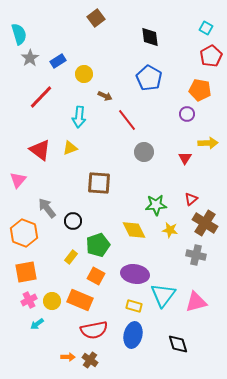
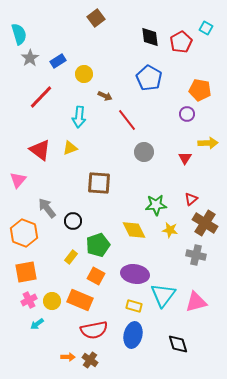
red pentagon at (211, 56): moved 30 px left, 14 px up
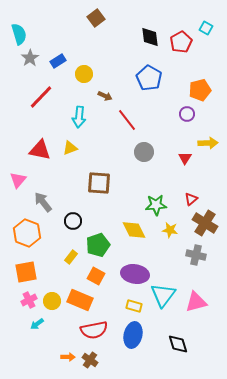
orange pentagon at (200, 90): rotated 25 degrees counterclockwise
red triangle at (40, 150): rotated 25 degrees counterclockwise
gray arrow at (47, 208): moved 4 px left, 6 px up
orange hexagon at (24, 233): moved 3 px right
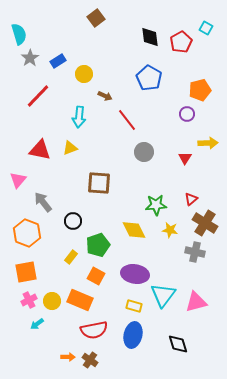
red line at (41, 97): moved 3 px left, 1 px up
gray cross at (196, 255): moved 1 px left, 3 px up
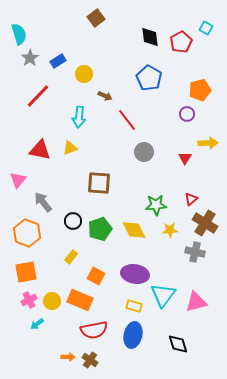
yellow star at (170, 230): rotated 14 degrees counterclockwise
green pentagon at (98, 245): moved 2 px right, 16 px up
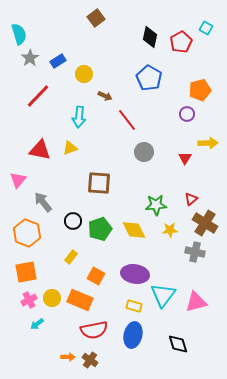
black diamond at (150, 37): rotated 20 degrees clockwise
yellow circle at (52, 301): moved 3 px up
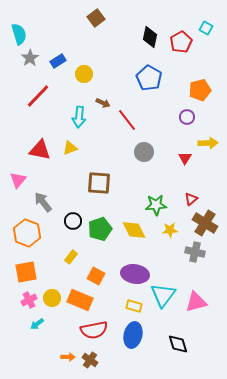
brown arrow at (105, 96): moved 2 px left, 7 px down
purple circle at (187, 114): moved 3 px down
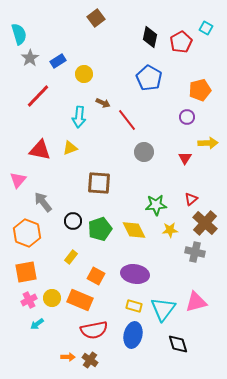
brown cross at (205, 223): rotated 10 degrees clockwise
cyan triangle at (163, 295): moved 14 px down
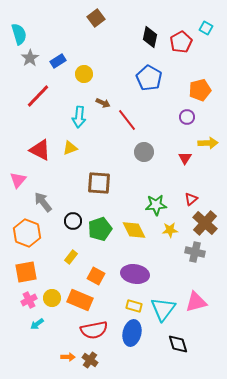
red triangle at (40, 150): rotated 15 degrees clockwise
blue ellipse at (133, 335): moved 1 px left, 2 px up
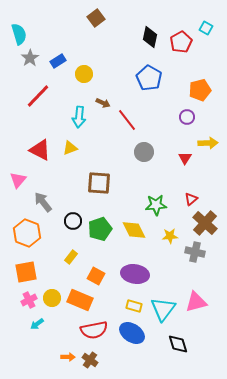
yellow star at (170, 230): moved 6 px down
blue ellipse at (132, 333): rotated 70 degrees counterclockwise
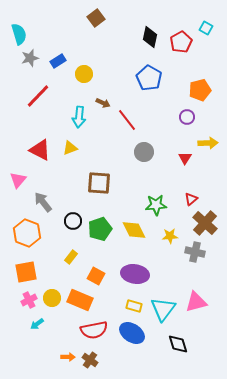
gray star at (30, 58): rotated 18 degrees clockwise
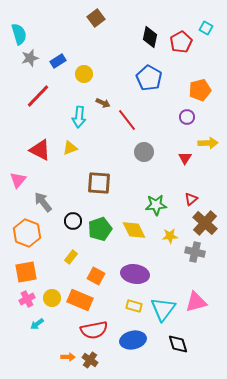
pink cross at (29, 300): moved 2 px left, 1 px up
blue ellipse at (132, 333): moved 1 px right, 7 px down; rotated 45 degrees counterclockwise
